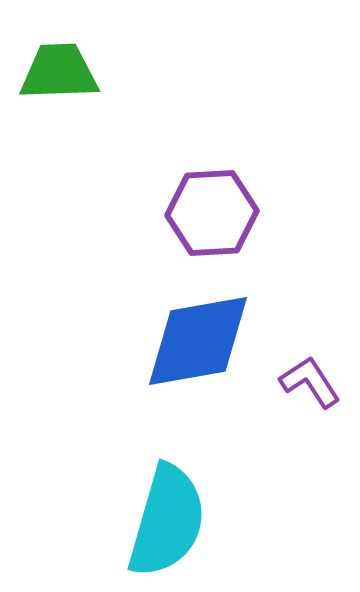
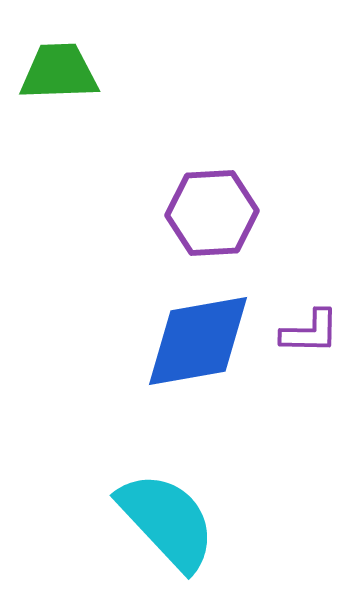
purple L-shape: moved 50 px up; rotated 124 degrees clockwise
cyan semicircle: rotated 59 degrees counterclockwise
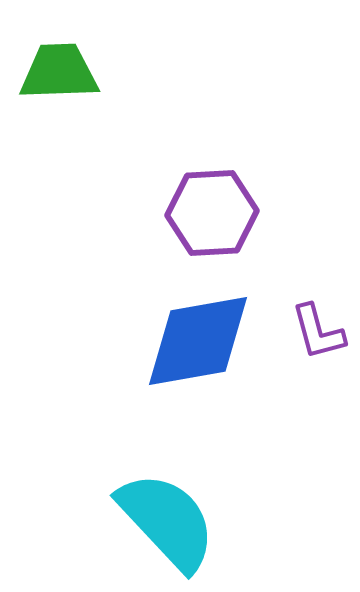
purple L-shape: moved 8 px right; rotated 74 degrees clockwise
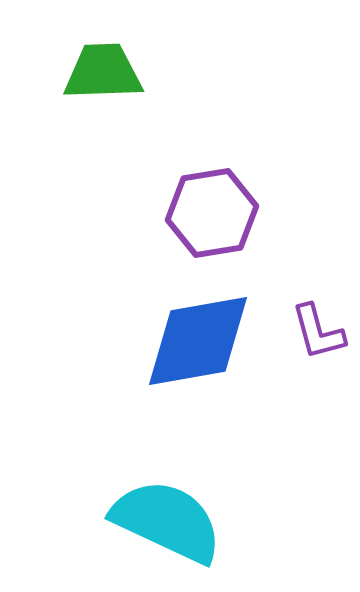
green trapezoid: moved 44 px right
purple hexagon: rotated 6 degrees counterclockwise
cyan semicircle: rotated 22 degrees counterclockwise
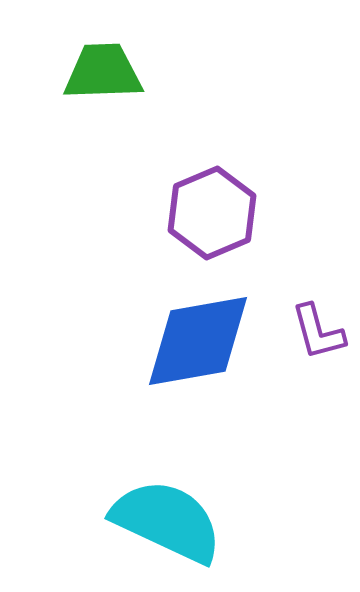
purple hexagon: rotated 14 degrees counterclockwise
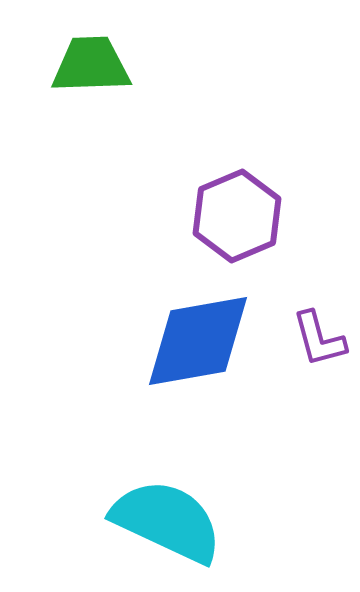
green trapezoid: moved 12 px left, 7 px up
purple hexagon: moved 25 px right, 3 px down
purple L-shape: moved 1 px right, 7 px down
